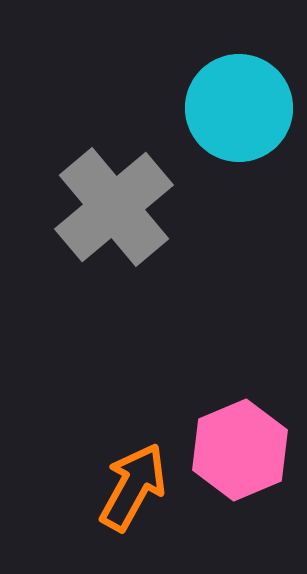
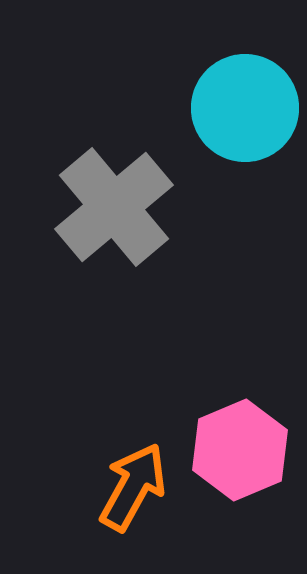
cyan circle: moved 6 px right
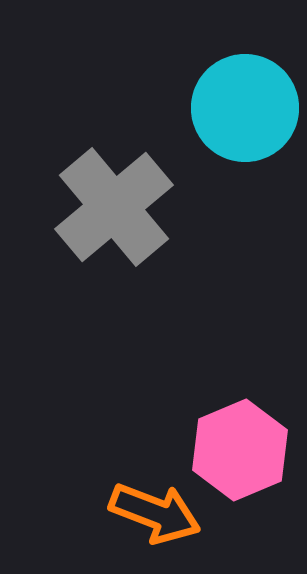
orange arrow: moved 22 px right, 26 px down; rotated 82 degrees clockwise
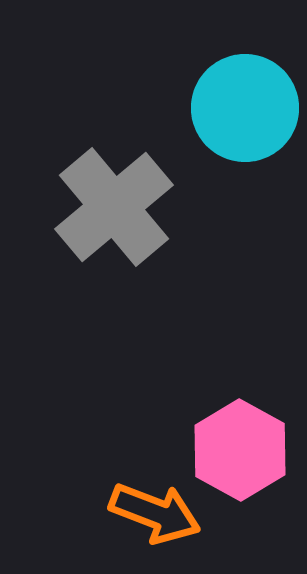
pink hexagon: rotated 8 degrees counterclockwise
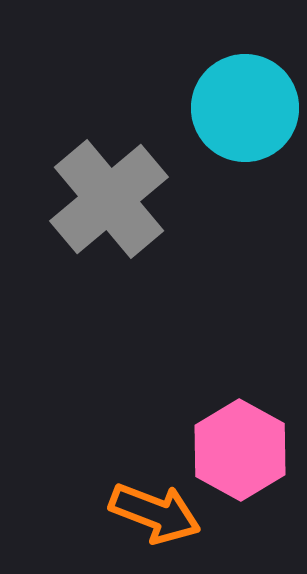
gray cross: moved 5 px left, 8 px up
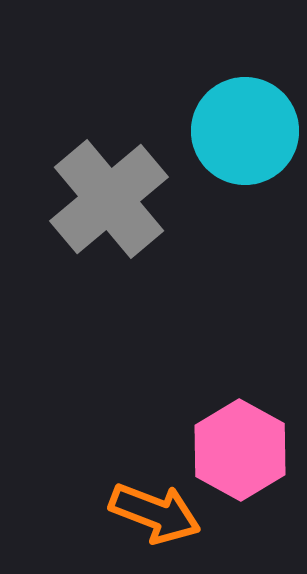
cyan circle: moved 23 px down
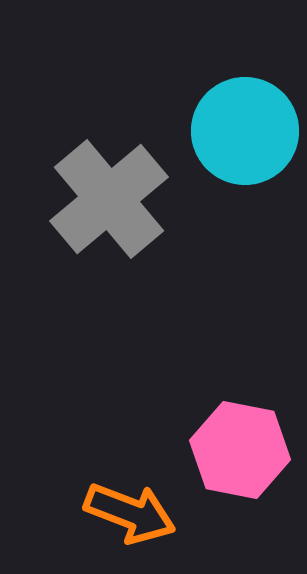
pink hexagon: rotated 18 degrees counterclockwise
orange arrow: moved 25 px left
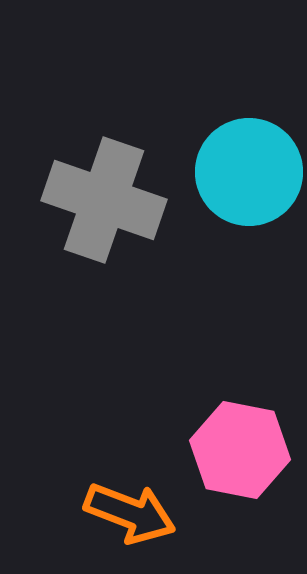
cyan circle: moved 4 px right, 41 px down
gray cross: moved 5 px left, 1 px down; rotated 31 degrees counterclockwise
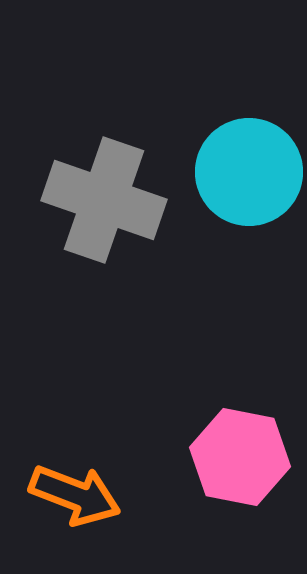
pink hexagon: moved 7 px down
orange arrow: moved 55 px left, 18 px up
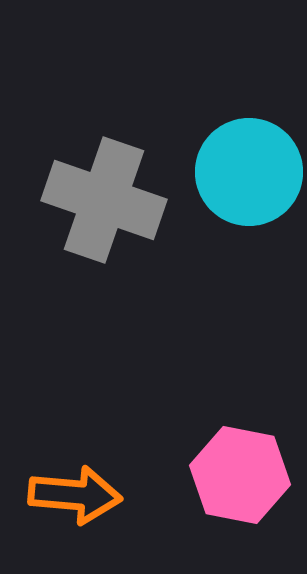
pink hexagon: moved 18 px down
orange arrow: rotated 16 degrees counterclockwise
